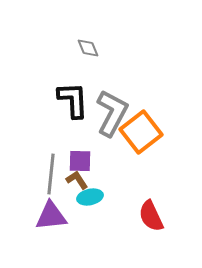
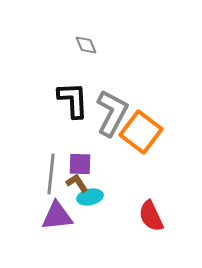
gray diamond: moved 2 px left, 3 px up
orange square: rotated 15 degrees counterclockwise
purple square: moved 3 px down
brown L-shape: moved 3 px down
purple triangle: moved 6 px right
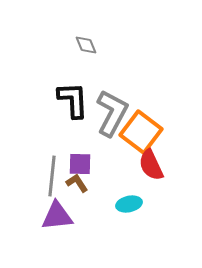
gray line: moved 1 px right, 2 px down
cyan ellipse: moved 39 px right, 7 px down
red semicircle: moved 51 px up
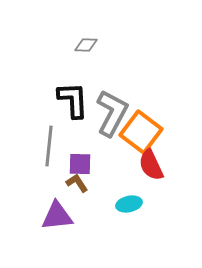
gray diamond: rotated 65 degrees counterclockwise
gray line: moved 3 px left, 30 px up
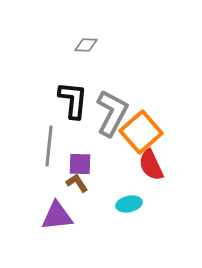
black L-shape: rotated 9 degrees clockwise
orange square: rotated 12 degrees clockwise
